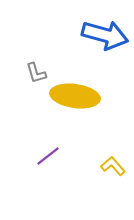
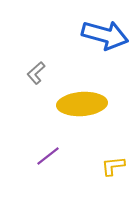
gray L-shape: rotated 65 degrees clockwise
yellow ellipse: moved 7 px right, 8 px down; rotated 12 degrees counterclockwise
yellow L-shape: rotated 55 degrees counterclockwise
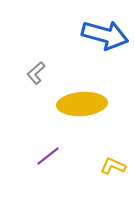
yellow L-shape: rotated 30 degrees clockwise
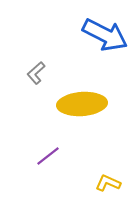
blue arrow: rotated 12 degrees clockwise
yellow L-shape: moved 5 px left, 17 px down
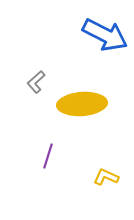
gray L-shape: moved 9 px down
purple line: rotated 35 degrees counterclockwise
yellow L-shape: moved 2 px left, 6 px up
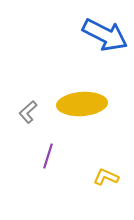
gray L-shape: moved 8 px left, 30 px down
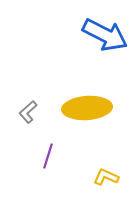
yellow ellipse: moved 5 px right, 4 px down
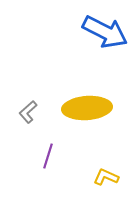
blue arrow: moved 3 px up
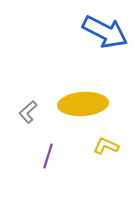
yellow ellipse: moved 4 px left, 4 px up
yellow L-shape: moved 31 px up
